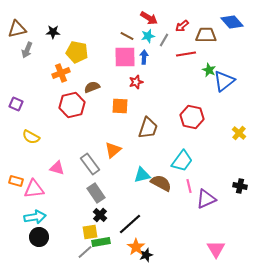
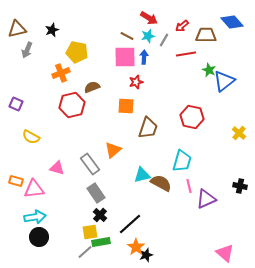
black star at (53, 32): moved 1 px left, 2 px up; rotated 24 degrees counterclockwise
orange square at (120, 106): moved 6 px right
cyan trapezoid at (182, 161): rotated 20 degrees counterclockwise
pink triangle at (216, 249): moved 9 px right, 4 px down; rotated 18 degrees counterclockwise
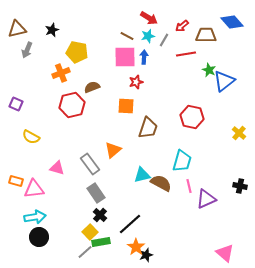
yellow square at (90, 232): rotated 35 degrees counterclockwise
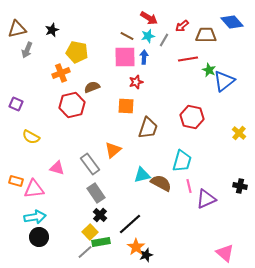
red line at (186, 54): moved 2 px right, 5 px down
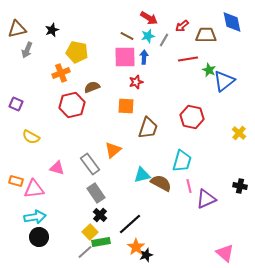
blue diamond at (232, 22): rotated 30 degrees clockwise
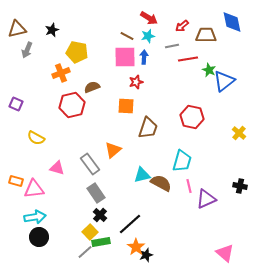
gray line at (164, 40): moved 8 px right, 6 px down; rotated 48 degrees clockwise
yellow semicircle at (31, 137): moved 5 px right, 1 px down
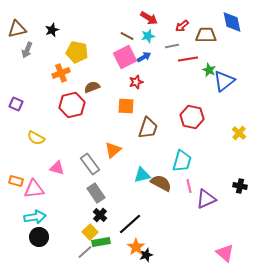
pink square at (125, 57): rotated 25 degrees counterclockwise
blue arrow at (144, 57): rotated 56 degrees clockwise
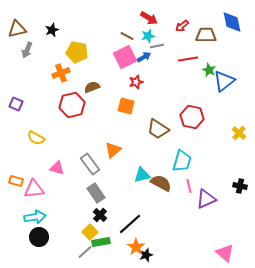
gray line at (172, 46): moved 15 px left
orange square at (126, 106): rotated 12 degrees clockwise
brown trapezoid at (148, 128): moved 10 px right, 1 px down; rotated 105 degrees clockwise
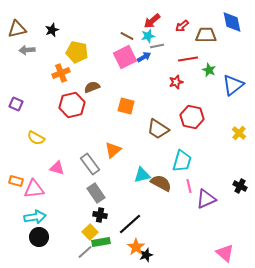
red arrow at (149, 18): moved 3 px right, 3 px down; rotated 108 degrees clockwise
gray arrow at (27, 50): rotated 63 degrees clockwise
blue triangle at (224, 81): moved 9 px right, 4 px down
red star at (136, 82): moved 40 px right
black cross at (240, 186): rotated 16 degrees clockwise
black cross at (100, 215): rotated 32 degrees counterclockwise
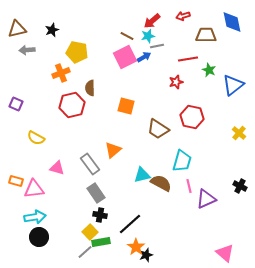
red arrow at (182, 26): moved 1 px right, 10 px up; rotated 24 degrees clockwise
brown semicircle at (92, 87): moved 2 px left, 1 px down; rotated 70 degrees counterclockwise
